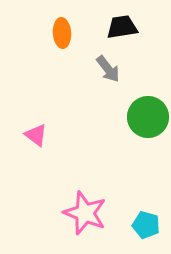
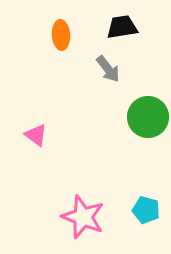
orange ellipse: moved 1 px left, 2 px down
pink star: moved 2 px left, 4 px down
cyan pentagon: moved 15 px up
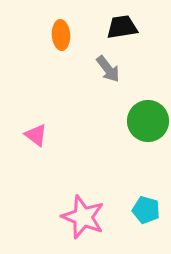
green circle: moved 4 px down
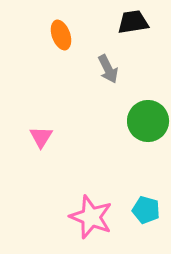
black trapezoid: moved 11 px right, 5 px up
orange ellipse: rotated 16 degrees counterclockwise
gray arrow: rotated 12 degrees clockwise
pink triangle: moved 5 px right, 2 px down; rotated 25 degrees clockwise
pink star: moved 8 px right
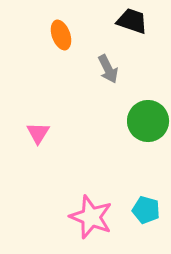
black trapezoid: moved 1 px left, 1 px up; rotated 28 degrees clockwise
pink triangle: moved 3 px left, 4 px up
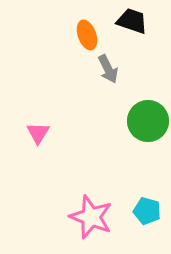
orange ellipse: moved 26 px right
cyan pentagon: moved 1 px right, 1 px down
